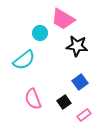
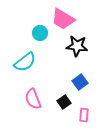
cyan semicircle: moved 1 px right, 2 px down
pink rectangle: rotated 48 degrees counterclockwise
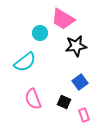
black star: moved 1 px left; rotated 15 degrees counterclockwise
black square: rotated 32 degrees counterclockwise
pink rectangle: rotated 24 degrees counterclockwise
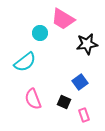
black star: moved 11 px right, 2 px up
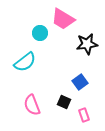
pink semicircle: moved 1 px left, 6 px down
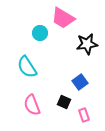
pink trapezoid: moved 1 px up
cyan semicircle: moved 2 px right, 5 px down; rotated 95 degrees clockwise
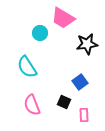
pink rectangle: rotated 16 degrees clockwise
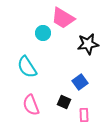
cyan circle: moved 3 px right
black star: moved 1 px right
pink semicircle: moved 1 px left
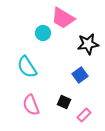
blue square: moved 7 px up
pink rectangle: rotated 48 degrees clockwise
